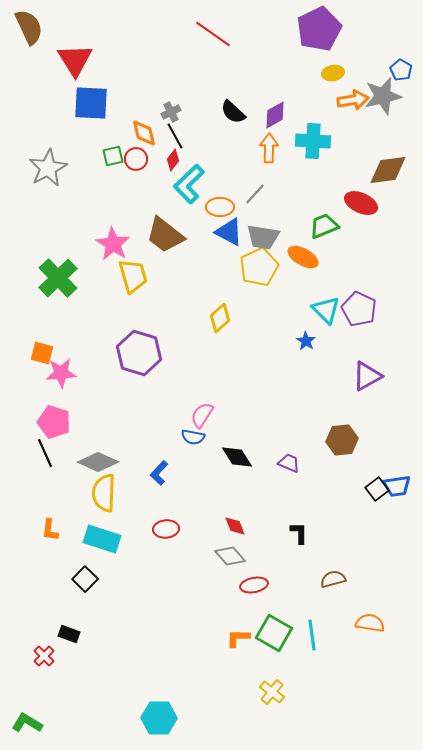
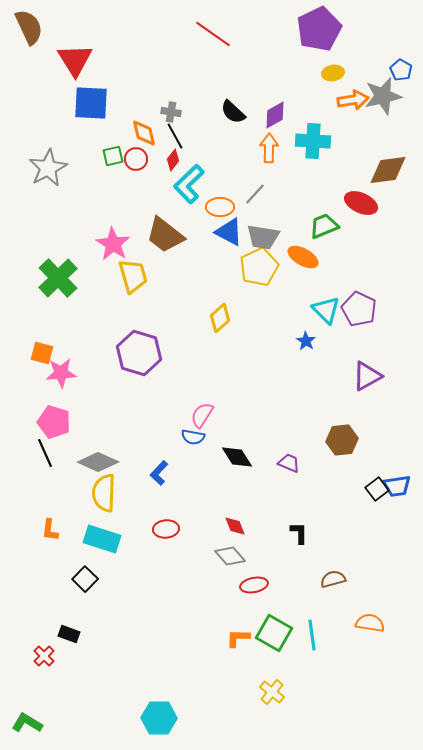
gray cross at (171, 112): rotated 36 degrees clockwise
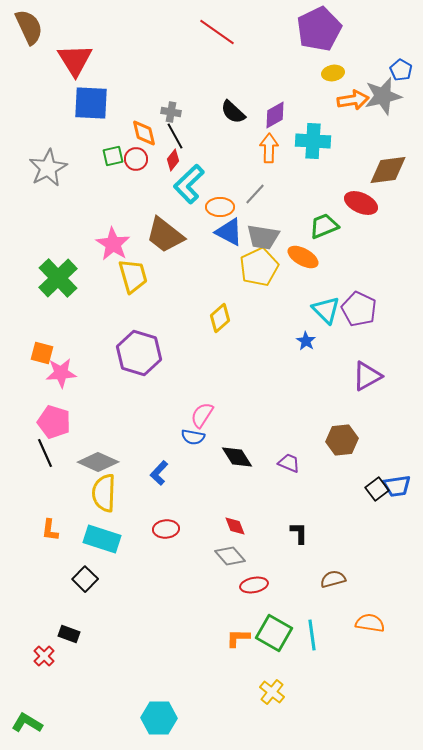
red line at (213, 34): moved 4 px right, 2 px up
